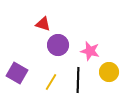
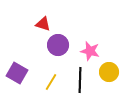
black line: moved 2 px right
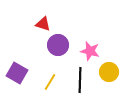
yellow line: moved 1 px left
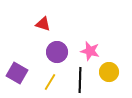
purple circle: moved 1 px left, 7 px down
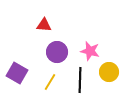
red triangle: moved 1 px right, 1 px down; rotated 14 degrees counterclockwise
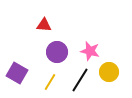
black line: rotated 30 degrees clockwise
